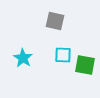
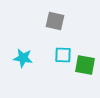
cyan star: rotated 24 degrees counterclockwise
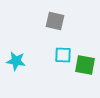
cyan star: moved 7 px left, 3 px down
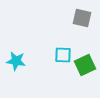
gray square: moved 27 px right, 3 px up
green square: rotated 35 degrees counterclockwise
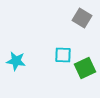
gray square: rotated 18 degrees clockwise
green square: moved 3 px down
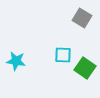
green square: rotated 30 degrees counterclockwise
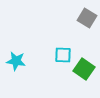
gray square: moved 5 px right
green square: moved 1 px left, 1 px down
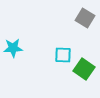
gray square: moved 2 px left
cyan star: moved 3 px left, 13 px up; rotated 12 degrees counterclockwise
